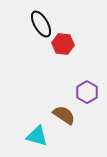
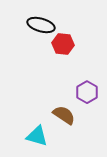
black ellipse: moved 1 px down; rotated 44 degrees counterclockwise
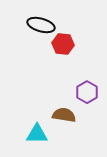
brown semicircle: rotated 25 degrees counterclockwise
cyan triangle: moved 2 px up; rotated 15 degrees counterclockwise
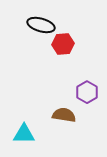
red hexagon: rotated 10 degrees counterclockwise
cyan triangle: moved 13 px left
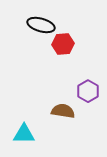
purple hexagon: moved 1 px right, 1 px up
brown semicircle: moved 1 px left, 4 px up
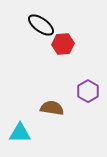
black ellipse: rotated 20 degrees clockwise
brown semicircle: moved 11 px left, 3 px up
cyan triangle: moved 4 px left, 1 px up
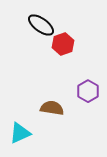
red hexagon: rotated 15 degrees counterclockwise
cyan triangle: rotated 25 degrees counterclockwise
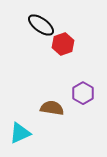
purple hexagon: moved 5 px left, 2 px down
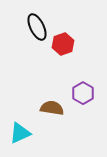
black ellipse: moved 4 px left, 2 px down; rotated 28 degrees clockwise
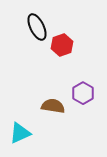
red hexagon: moved 1 px left, 1 px down
brown semicircle: moved 1 px right, 2 px up
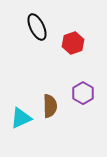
red hexagon: moved 11 px right, 2 px up
brown semicircle: moved 3 px left; rotated 80 degrees clockwise
cyan triangle: moved 1 px right, 15 px up
